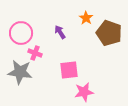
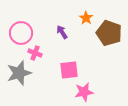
purple arrow: moved 2 px right
gray star: moved 1 px left, 1 px down; rotated 25 degrees counterclockwise
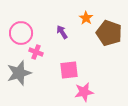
pink cross: moved 1 px right, 1 px up
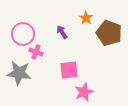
pink circle: moved 2 px right, 1 px down
gray star: rotated 25 degrees clockwise
pink star: rotated 12 degrees counterclockwise
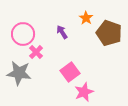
pink cross: rotated 24 degrees clockwise
pink square: moved 1 px right, 2 px down; rotated 30 degrees counterclockwise
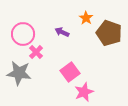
purple arrow: rotated 32 degrees counterclockwise
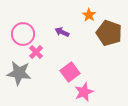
orange star: moved 3 px right, 3 px up
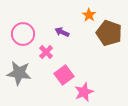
pink cross: moved 10 px right
pink square: moved 6 px left, 3 px down
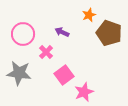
orange star: rotated 16 degrees clockwise
